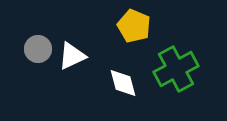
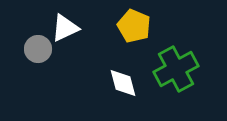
white triangle: moved 7 px left, 28 px up
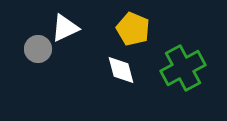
yellow pentagon: moved 1 px left, 3 px down
green cross: moved 7 px right, 1 px up
white diamond: moved 2 px left, 13 px up
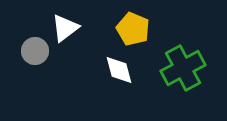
white triangle: rotated 12 degrees counterclockwise
gray circle: moved 3 px left, 2 px down
white diamond: moved 2 px left
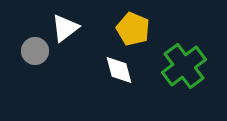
green cross: moved 1 px right, 2 px up; rotated 9 degrees counterclockwise
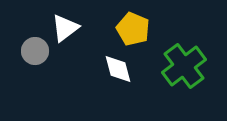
white diamond: moved 1 px left, 1 px up
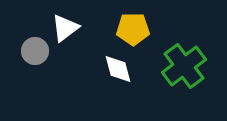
yellow pentagon: rotated 24 degrees counterclockwise
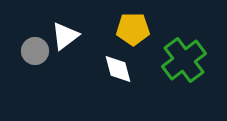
white triangle: moved 8 px down
green cross: moved 6 px up
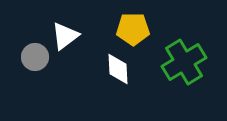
gray circle: moved 6 px down
green cross: moved 2 px down; rotated 6 degrees clockwise
white diamond: rotated 12 degrees clockwise
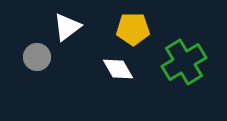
white triangle: moved 2 px right, 9 px up
gray circle: moved 2 px right
white diamond: rotated 28 degrees counterclockwise
